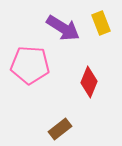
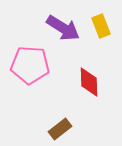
yellow rectangle: moved 3 px down
red diamond: rotated 24 degrees counterclockwise
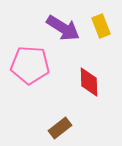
brown rectangle: moved 1 px up
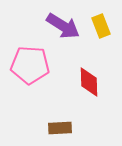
purple arrow: moved 2 px up
brown rectangle: rotated 35 degrees clockwise
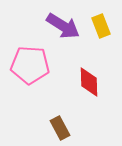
brown rectangle: rotated 65 degrees clockwise
